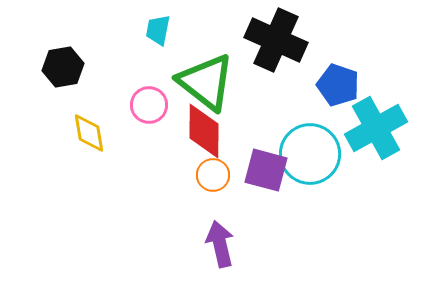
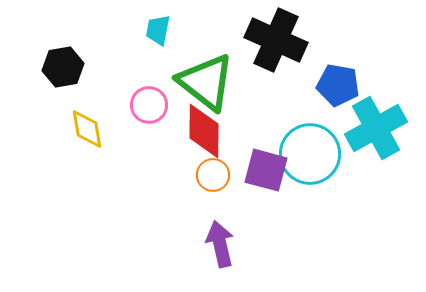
blue pentagon: rotated 9 degrees counterclockwise
yellow diamond: moved 2 px left, 4 px up
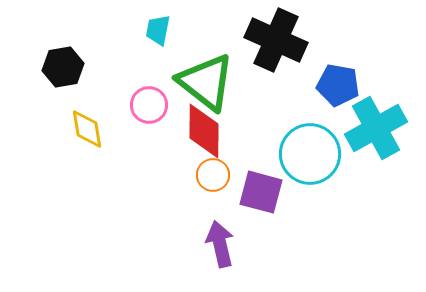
purple square: moved 5 px left, 22 px down
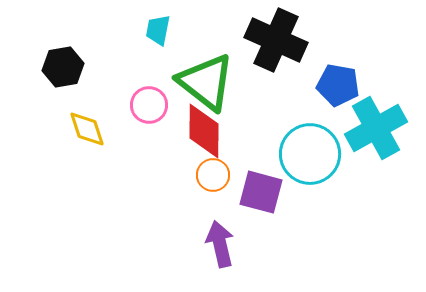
yellow diamond: rotated 9 degrees counterclockwise
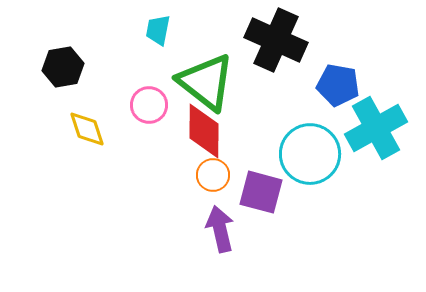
purple arrow: moved 15 px up
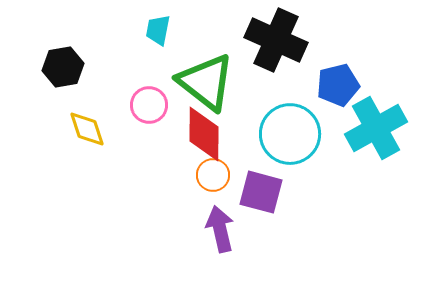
blue pentagon: rotated 24 degrees counterclockwise
red diamond: moved 3 px down
cyan circle: moved 20 px left, 20 px up
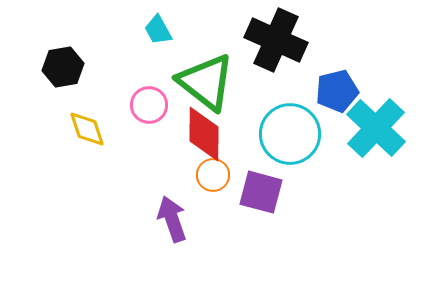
cyan trapezoid: rotated 40 degrees counterclockwise
blue pentagon: moved 1 px left, 6 px down
cyan cross: rotated 18 degrees counterclockwise
purple arrow: moved 48 px left, 10 px up; rotated 6 degrees counterclockwise
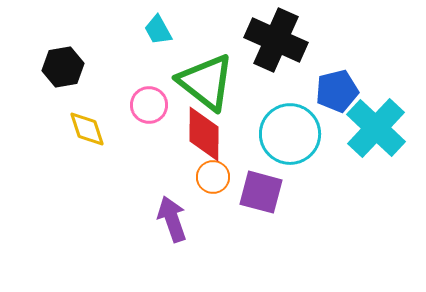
orange circle: moved 2 px down
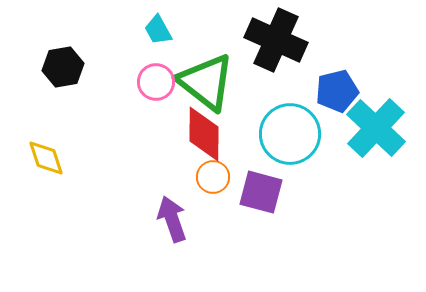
pink circle: moved 7 px right, 23 px up
yellow diamond: moved 41 px left, 29 px down
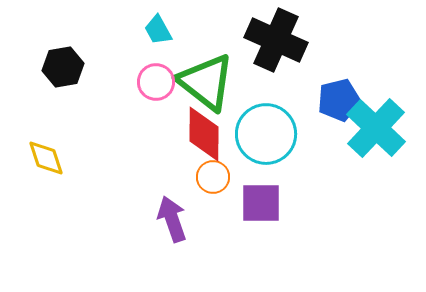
blue pentagon: moved 2 px right, 9 px down
cyan circle: moved 24 px left
purple square: moved 11 px down; rotated 15 degrees counterclockwise
